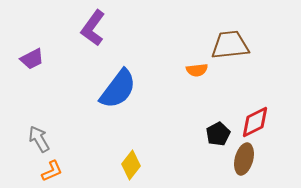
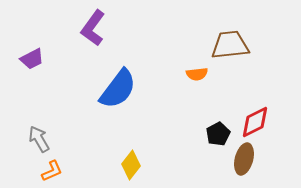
orange semicircle: moved 4 px down
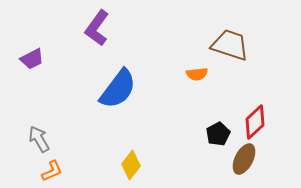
purple L-shape: moved 4 px right
brown trapezoid: rotated 24 degrees clockwise
red diamond: rotated 16 degrees counterclockwise
brown ellipse: rotated 12 degrees clockwise
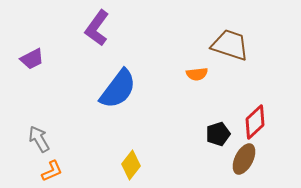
black pentagon: rotated 10 degrees clockwise
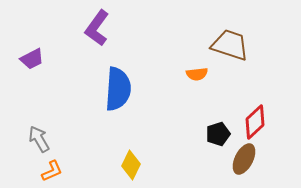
blue semicircle: rotated 33 degrees counterclockwise
yellow diamond: rotated 12 degrees counterclockwise
